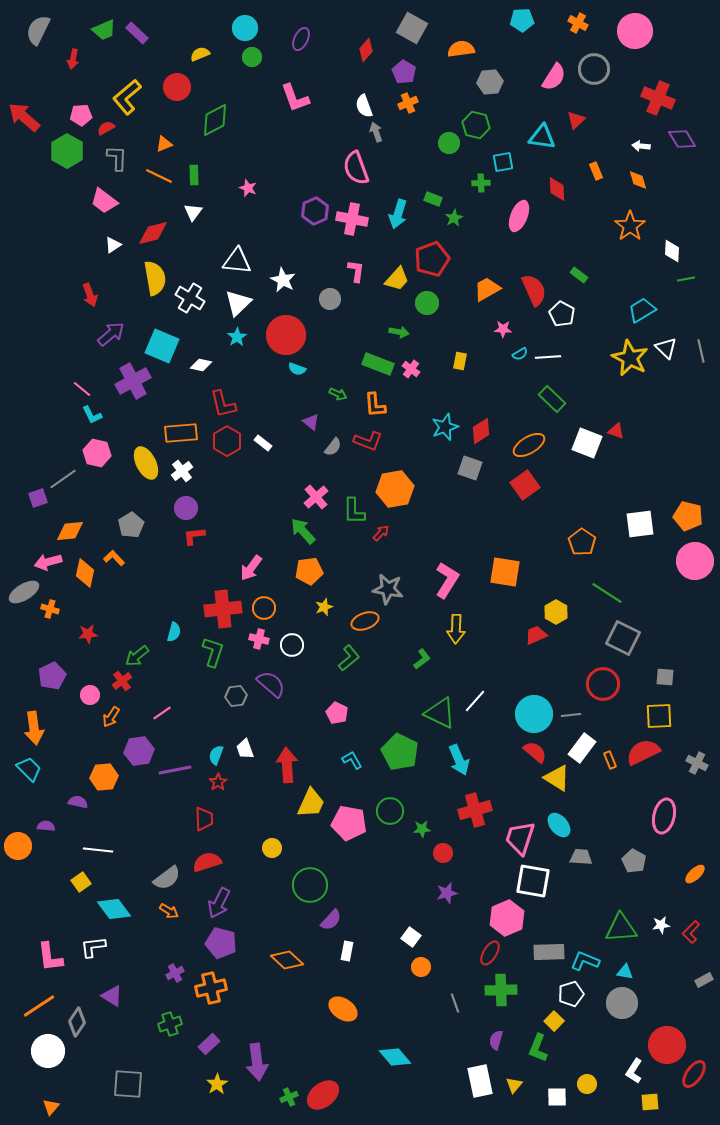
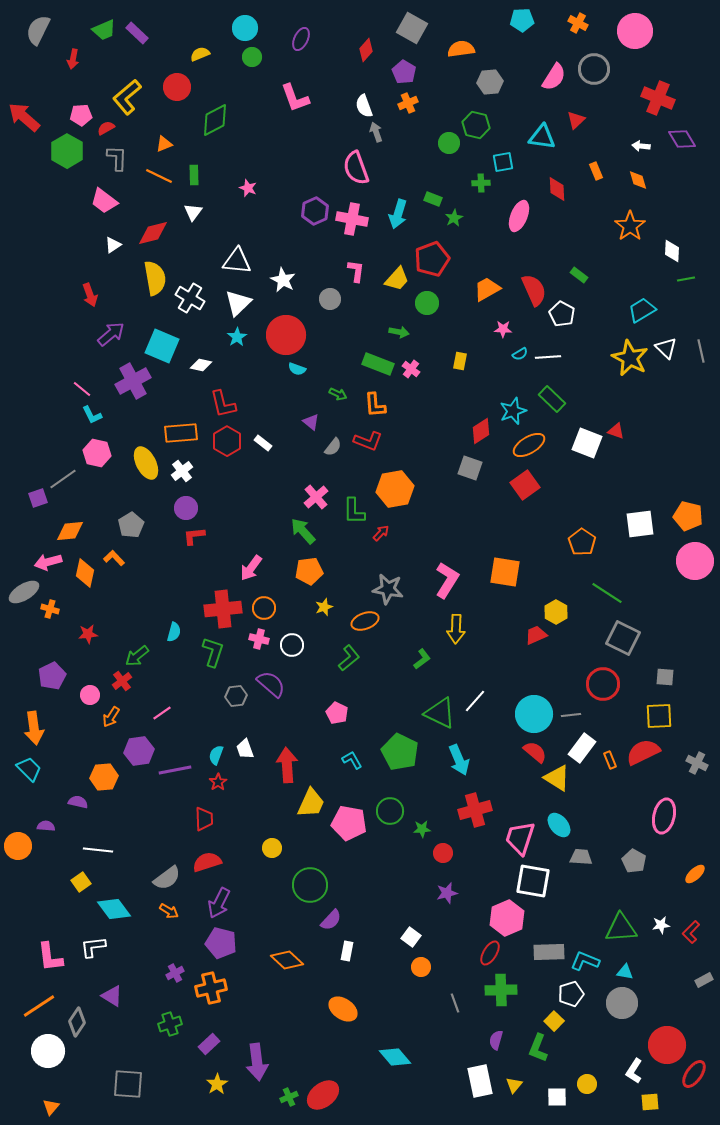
cyan star at (445, 427): moved 68 px right, 16 px up
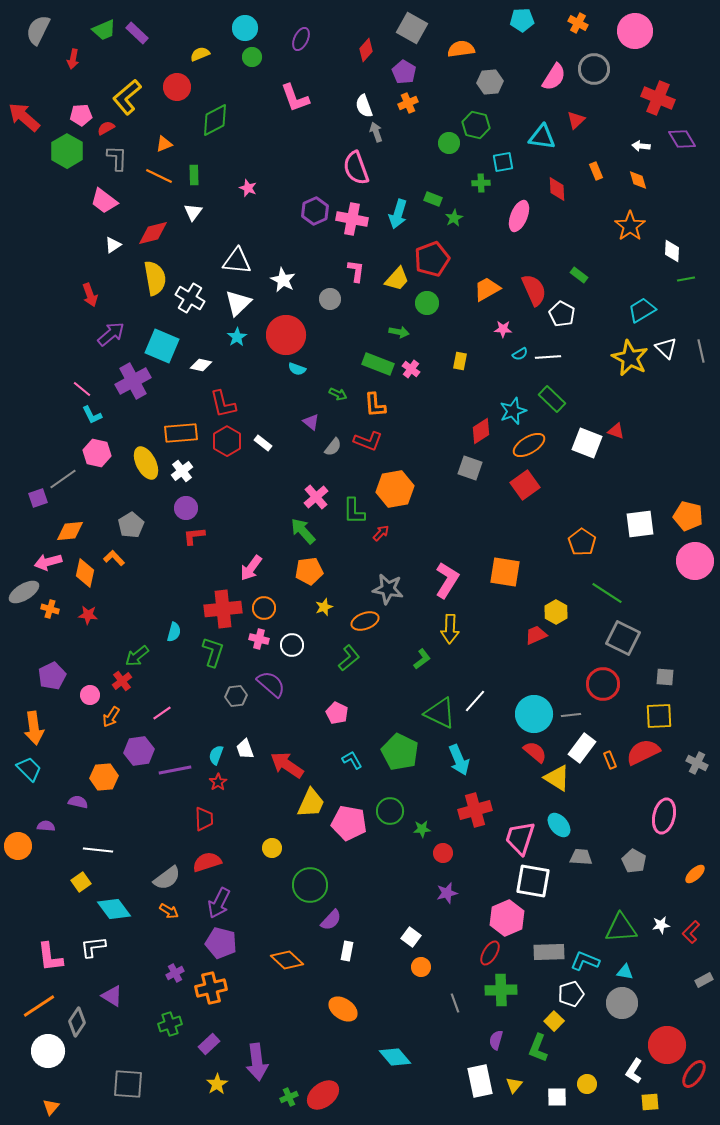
yellow arrow at (456, 629): moved 6 px left
red star at (88, 634): moved 19 px up; rotated 12 degrees clockwise
red arrow at (287, 765): rotated 52 degrees counterclockwise
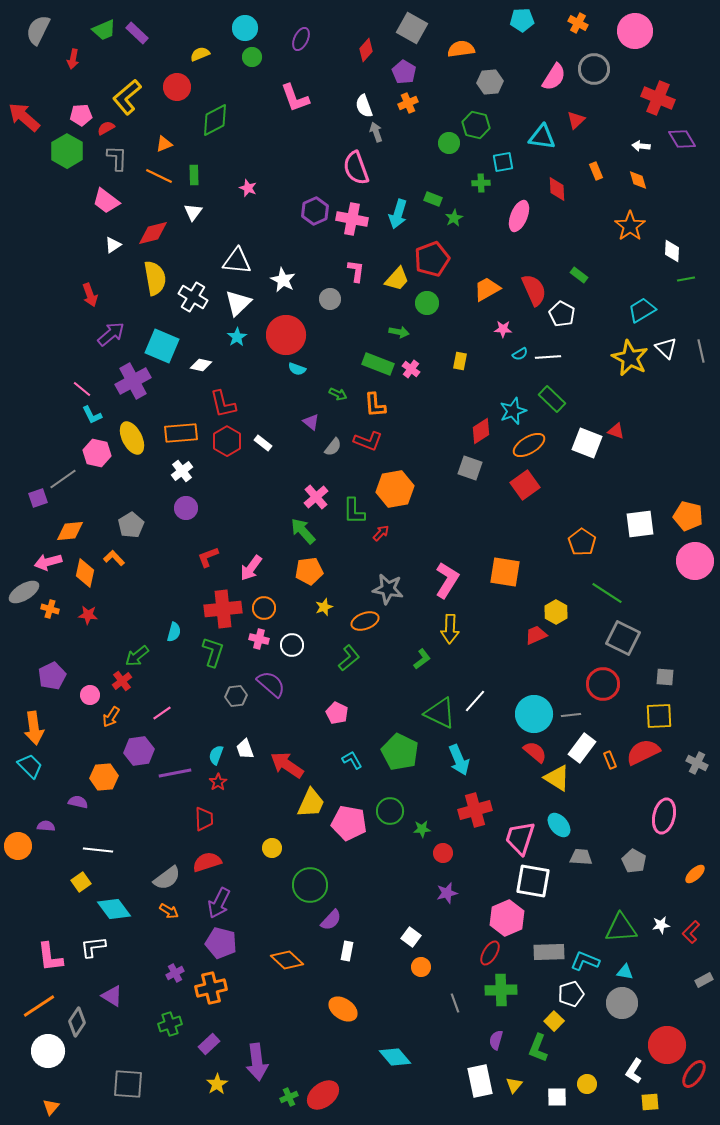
pink trapezoid at (104, 201): moved 2 px right
white cross at (190, 298): moved 3 px right, 1 px up
yellow ellipse at (146, 463): moved 14 px left, 25 px up
red L-shape at (194, 536): moved 14 px right, 21 px down; rotated 15 degrees counterclockwise
cyan trapezoid at (29, 769): moved 1 px right, 3 px up
purple line at (175, 770): moved 3 px down
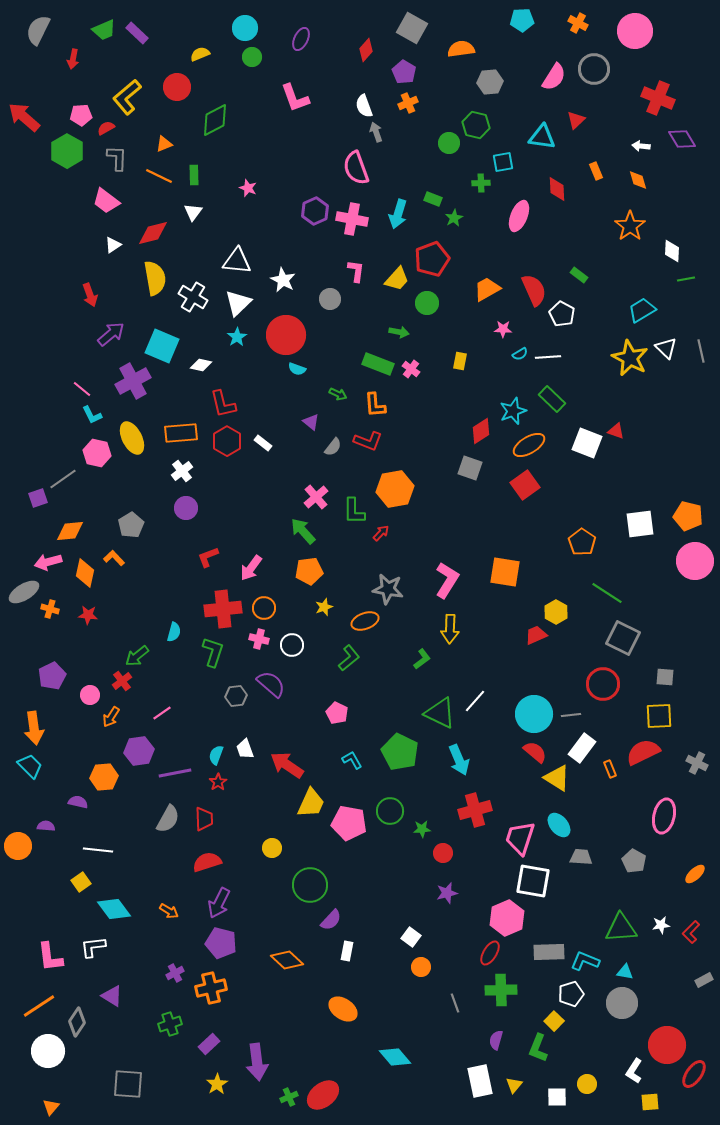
orange rectangle at (610, 760): moved 9 px down
gray semicircle at (167, 878): moved 1 px right, 59 px up; rotated 24 degrees counterclockwise
